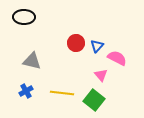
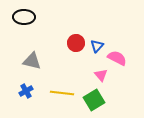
green square: rotated 20 degrees clockwise
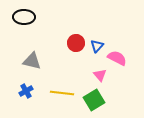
pink triangle: moved 1 px left
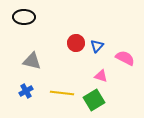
pink semicircle: moved 8 px right
pink triangle: moved 1 px right, 1 px down; rotated 32 degrees counterclockwise
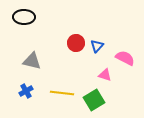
pink triangle: moved 4 px right, 1 px up
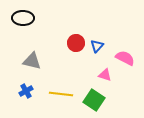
black ellipse: moved 1 px left, 1 px down
yellow line: moved 1 px left, 1 px down
green square: rotated 25 degrees counterclockwise
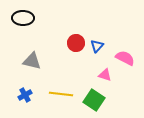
blue cross: moved 1 px left, 4 px down
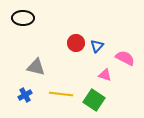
gray triangle: moved 4 px right, 6 px down
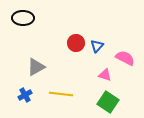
gray triangle: rotated 42 degrees counterclockwise
green square: moved 14 px right, 2 px down
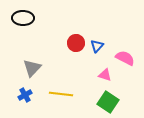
gray triangle: moved 4 px left, 1 px down; rotated 18 degrees counterclockwise
